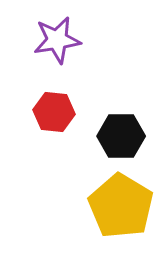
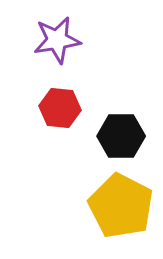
red hexagon: moved 6 px right, 4 px up
yellow pentagon: rotated 4 degrees counterclockwise
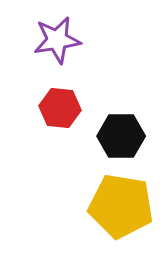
yellow pentagon: rotated 18 degrees counterclockwise
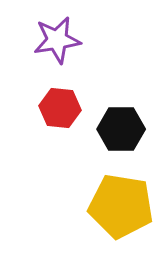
black hexagon: moved 7 px up
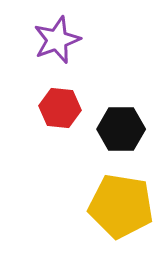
purple star: rotated 12 degrees counterclockwise
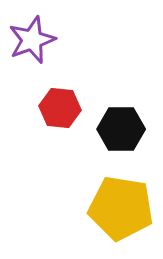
purple star: moved 25 px left
yellow pentagon: moved 2 px down
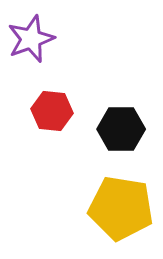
purple star: moved 1 px left, 1 px up
red hexagon: moved 8 px left, 3 px down
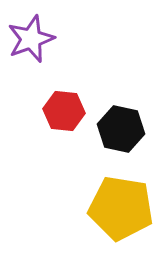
red hexagon: moved 12 px right
black hexagon: rotated 12 degrees clockwise
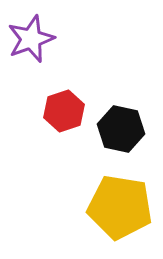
red hexagon: rotated 24 degrees counterclockwise
yellow pentagon: moved 1 px left, 1 px up
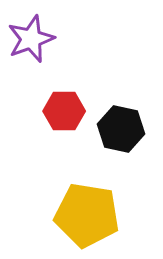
red hexagon: rotated 18 degrees clockwise
yellow pentagon: moved 33 px left, 8 px down
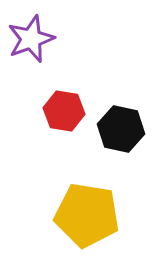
red hexagon: rotated 9 degrees clockwise
